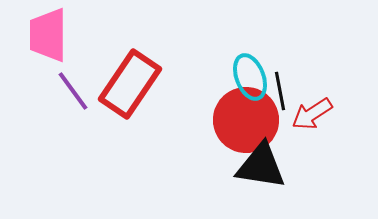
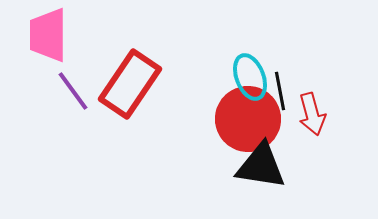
red arrow: rotated 72 degrees counterclockwise
red circle: moved 2 px right, 1 px up
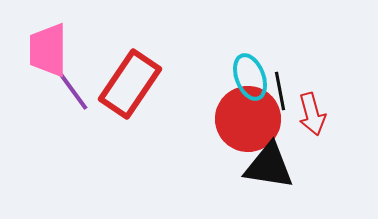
pink trapezoid: moved 15 px down
black triangle: moved 8 px right
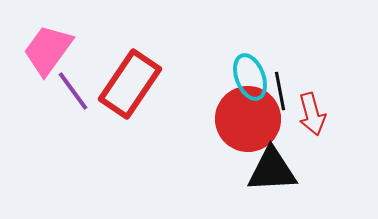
pink trapezoid: rotated 36 degrees clockwise
black triangle: moved 3 px right, 4 px down; rotated 12 degrees counterclockwise
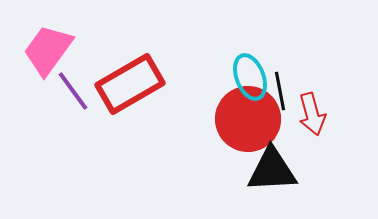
red rectangle: rotated 26 degrees clockwise
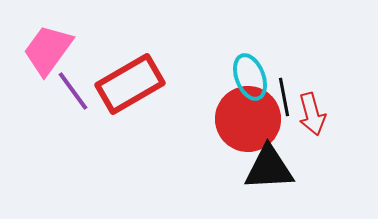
black line: moved 4 px right, 6 px down
black triangle: moved 3 px left, 2 px up
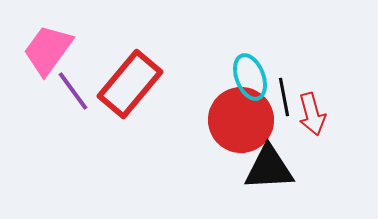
red rectangle: rotated 20 degrees counterclockwise
red circle: moved 7 px left, 1 px down
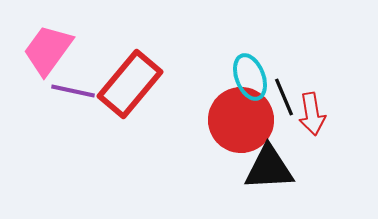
purple line: rotated 42 degrees counterclockwise
black line: rotated 12 degrees counterclockwise
red arrow: rotated 6 degrees clockwise
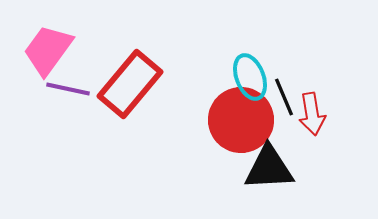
purple line: moved 5 px left, 2 px up
